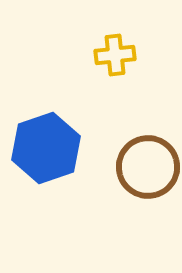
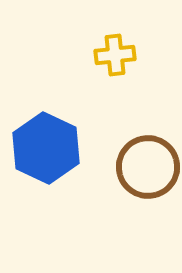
blue hexagon: rotated 16 degrees counterclockwise
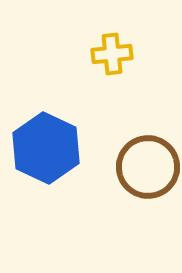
yellow cross: moved 3 px left, 1 px up
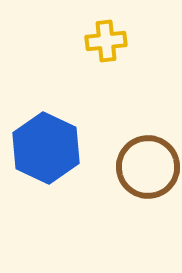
yellow cross: moved 6 px left, 13 px up
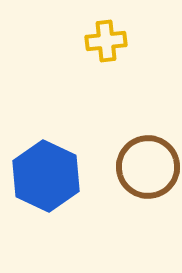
blue hexagon: moved 28 px down
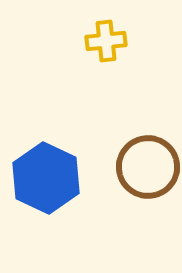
blue hexagon: moved 2 px down
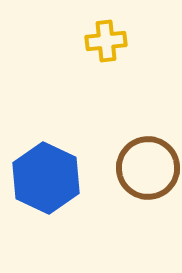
brown circle: moved 1 px down
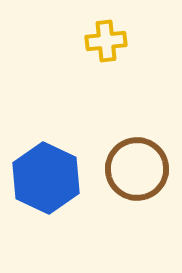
brown circle: moved 11 px left, 1 px down
